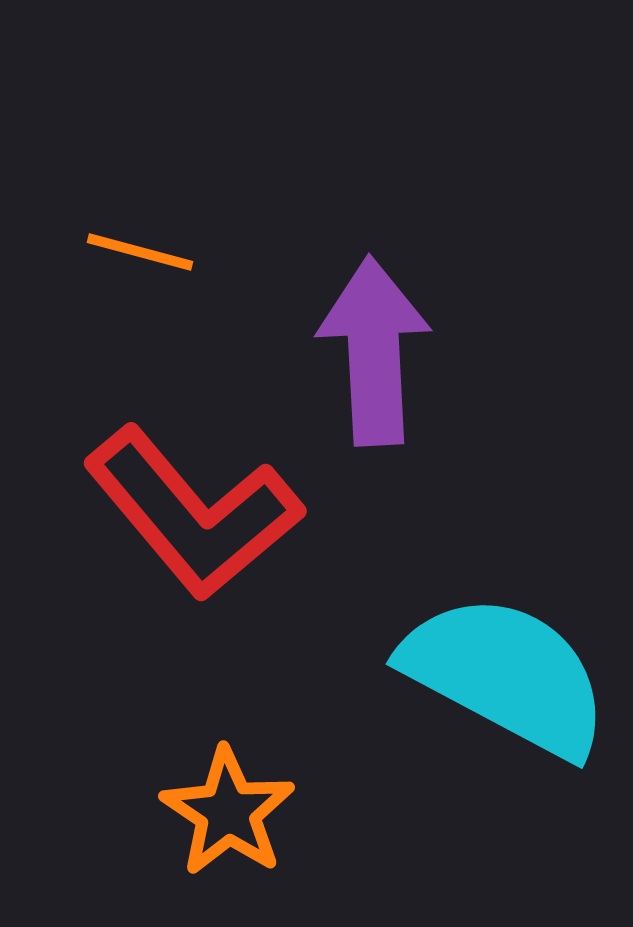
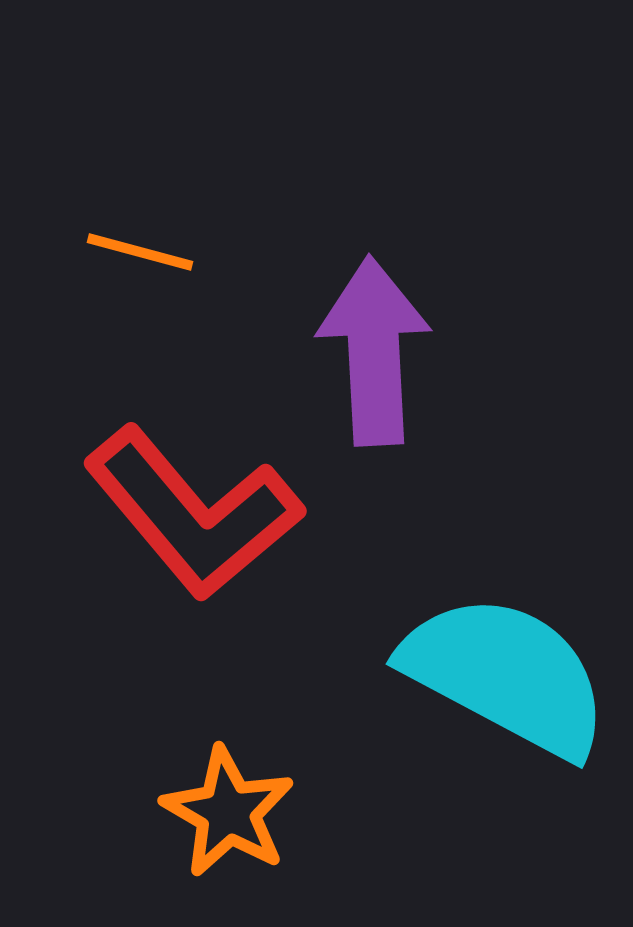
orange star: rotated 4 degrees counterclockwise
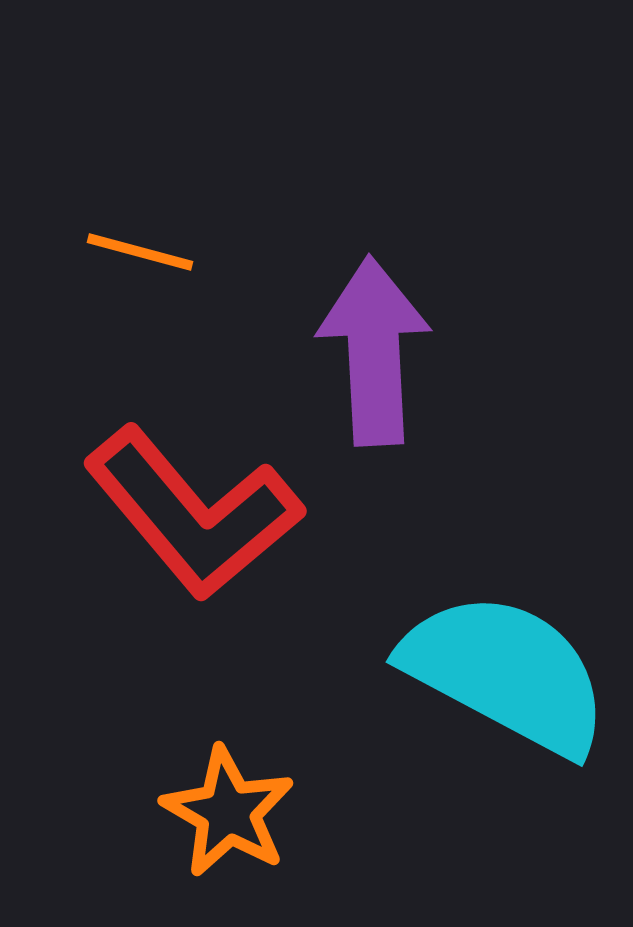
cyan semicircle: moved 2 px up
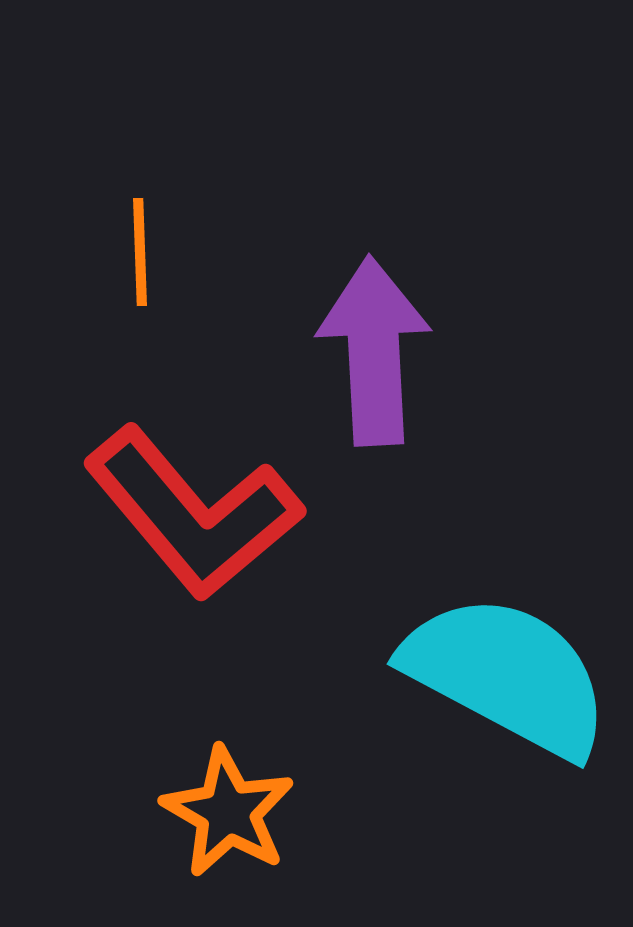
orange line: rotated 73 degrees clockwise
cyan semicircle: moved 1 px right, 2 px down
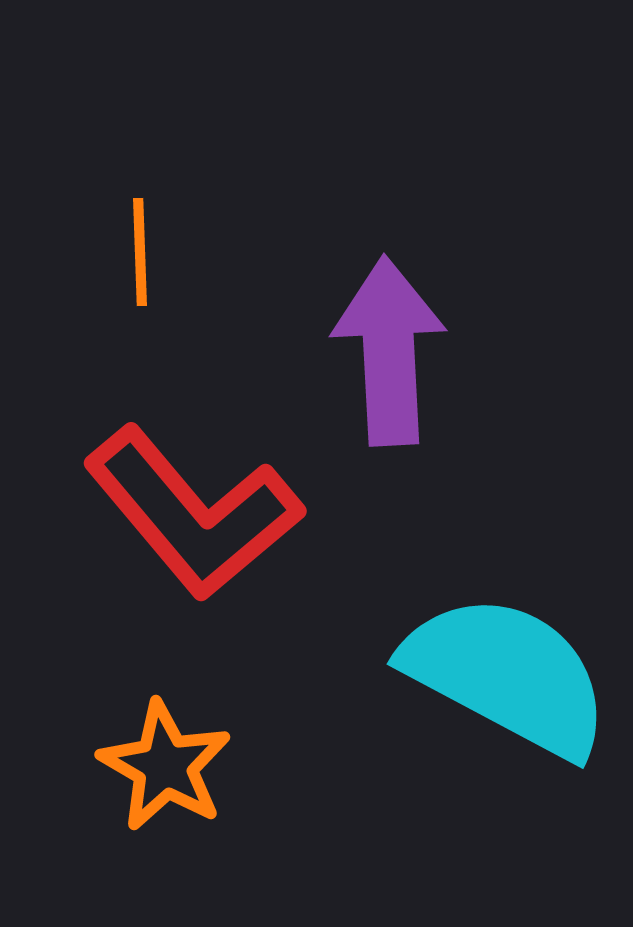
purple arrow: moved 15 px right
orange star: moved 63 px left, 46 px up
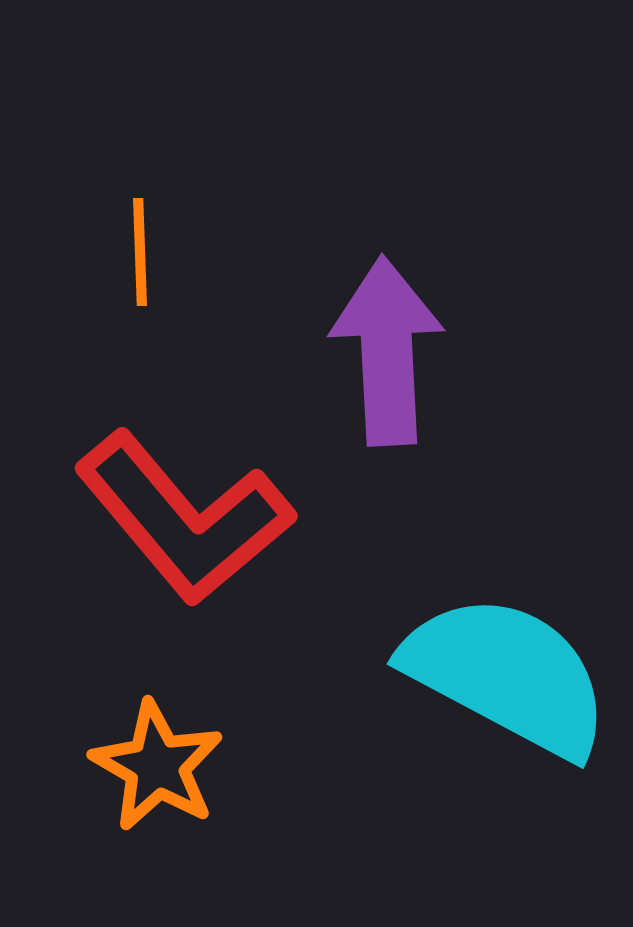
purple arrow: moved 2 px left
red L-shape: moved 9 px left, 5 px down
orange star: moved 8 px left
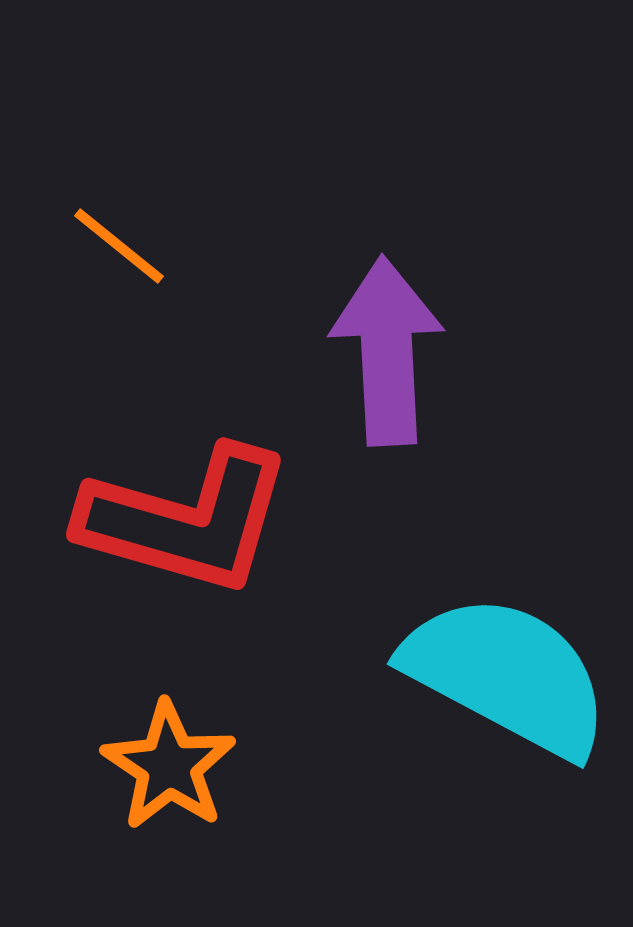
orange line: moved 21 px left, 6 px up; rotated 49 degrees counterclockwise
red L-shape: moved 2 px right, 2 px down; rotated 34 degrees counterclockwise
orange star: moved 12 px right; rotated 4 degrees clockwise
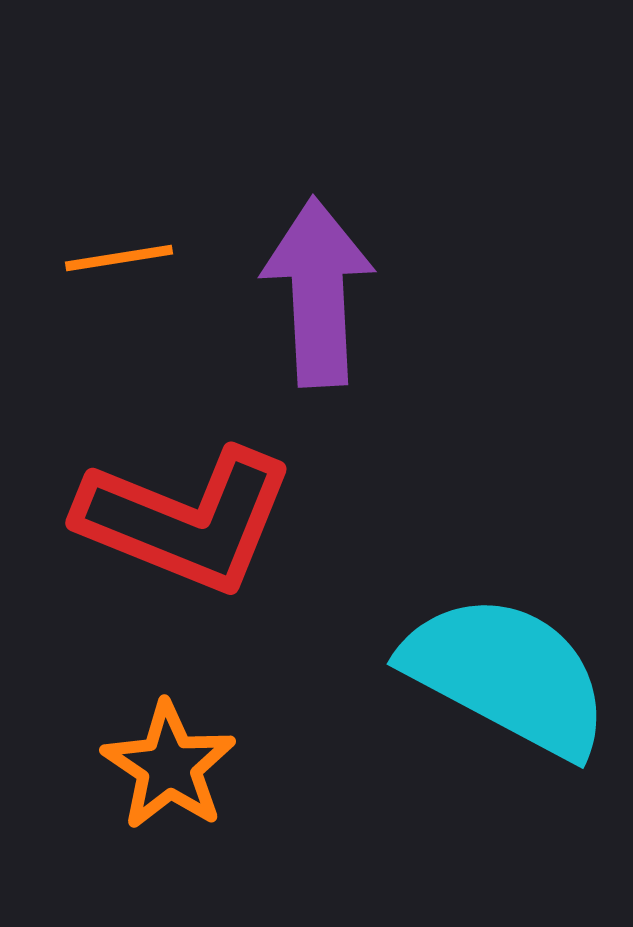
orange line: moved 12 px down; rotated 48 degrees counterclockwise
purple arrow: moved 69 px left, 59 px up
red L-shape: rotated 6 degrees clockwise
